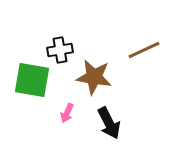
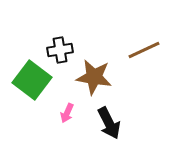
green square: rotated 27 degrees clockwise
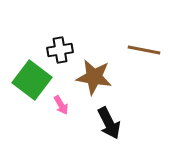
brown line: rotated 36 degrees clockwise
pink arrow: moved 6 px left, 8 px up; rotated 54 degrees counterclockwise
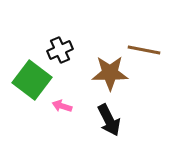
black cross: rotated 15 degrees counterclockwise
brown star: moved 16 px right, 4 px up; rotated 9 degrees counterclockwise
pink arrow: moved 1 px right, 1 px down; rotated 138 degrees clockwise
black arrow: moved 3 px up
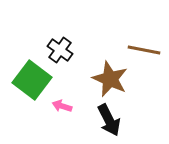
black cross: rotated 30 degrees counterclockwise
brown star: moved 6 px down; rotated 24 degrees clockwise
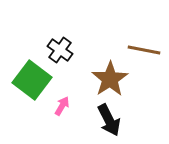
brown star: rotated 15 degrees clockwise
pink arrow: rotated 102 degrees clockwise
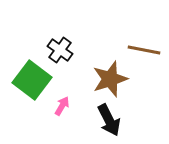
brown star: rotated 15 degrees clockwise
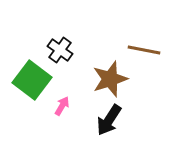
black arrow: rotated 60 degrees clockwise
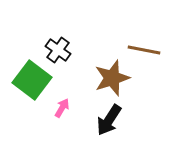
black cross: moved 2 px left
brown star: moved 2 px right, 1 px up
pink arrow: moved 2 px down
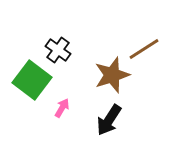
brown line: moved 1 px up; rotated 44 degrees counterclockwise
brown star: moved 3 px up
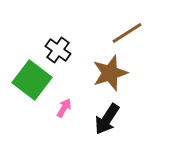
brown line: moved 17 px left, 16 px up
brown star: moved 2 px left, 2 px up
pink arrow: moved 2 px right
black arrow: moved 2 px left, 1 px up
